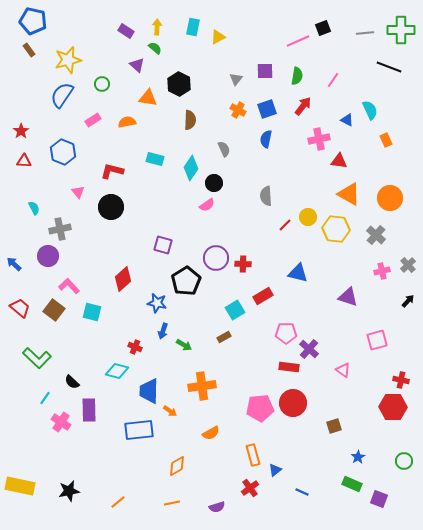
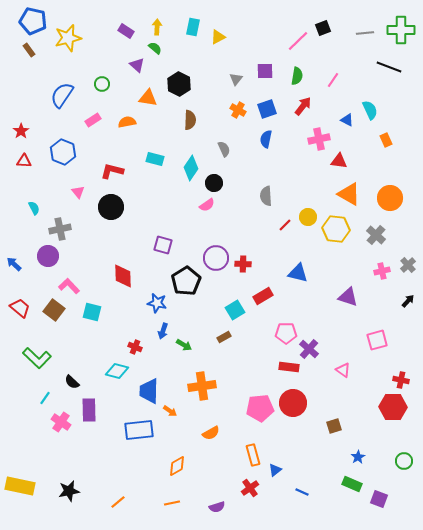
pink line at (298, 41): rotated 20 degrees counterclockwise
yellow star at (68, 60): moved 22 px up
red diamond at (123, 279): moved 3 px up; rotated 50 degrees counterclockwise
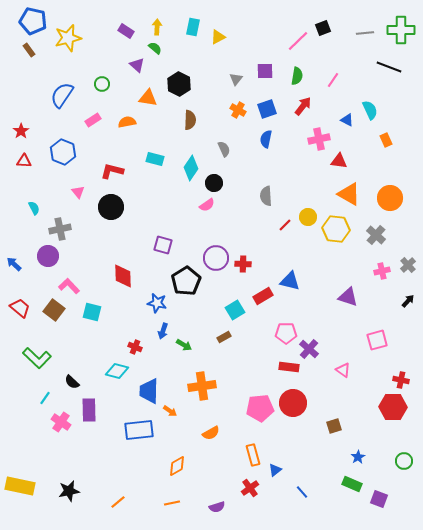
blue triangle at (298, 273): moved 8 px left, 8 px down
blue line at (302, 492): rotated 24 degrees clockwise
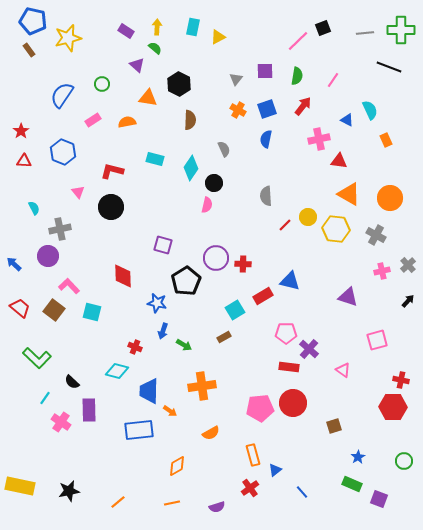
pink semicircle at (207, 205): rotated 42 degrees counterclockwise
gray cross at (376, 235): rotated 12 degrees counterclockwise
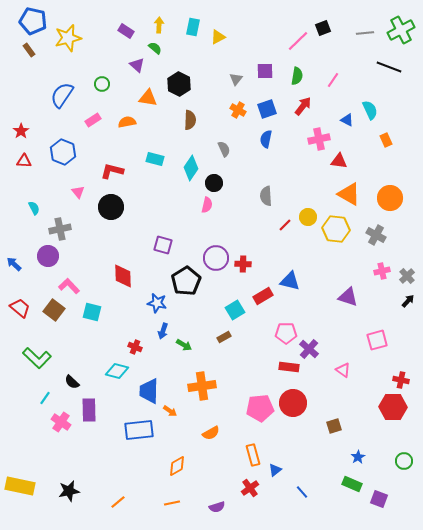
yellow arrow at (157, 27): moved 2 px right, 2 px up
green cross at (401, 30): rotated 28 degrees counterclockwise
gray cross at (408, 265): moved 1 px left, 11 px down
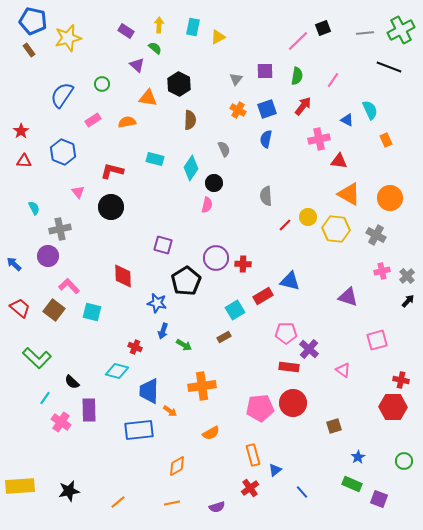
yellow rectangle at (20, 486): rotated 16 degrees counterclockwise
